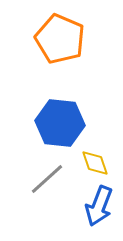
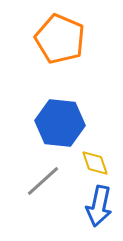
gray line: moved 4 px left, 2 px down
blue arrow: rotated 9 degrees counterclockwise
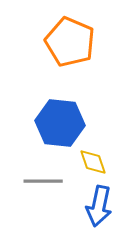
orange pentagon: moved 10 px right, 3 px down
yellow diamond: moved 2 px left, 1 px up
gray line: rotated 42 degrees clockwise
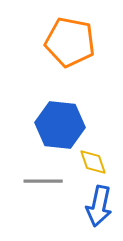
orange pentagon: rotated 12 degrees counterclockwise
blue hexagon: moved 2 px down
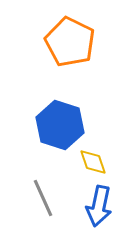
orange pentagon: rotated 15 degrees clockwise
blue hexagon: rotated 12 degrees clockwise
gray line: moved 17 px down; rotated 66 degrees clockwise
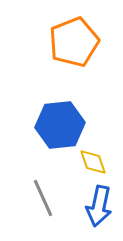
orange pentagon: moved 4 px right; rotated 24 degrees clockwise
blue hexagon: rotated 24 degrees counterclockwise
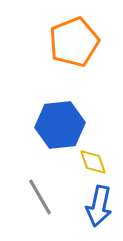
gray line: moved 3 px left, 1 px up; rotated 6 degrees counterclockwise
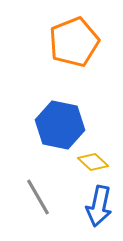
blue hexagon: rotated 18 degrees clockwise
yellow diamond: rotated 28 degrees counterclockwise
gray line: moved 2 px left
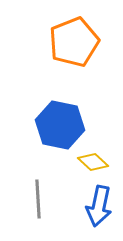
gray line: moved 2 px down; rotated 27 degrees clockwise
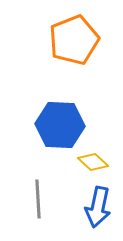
orange pentagon: moved 2 px up
blue hexagon: rotated 9 degrees counterclockwise
blue arrow: moved 1 px left, 1 px down
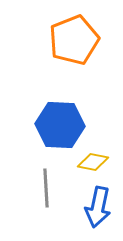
yellow diamond: rotated 32 degrees counterclockwise
gray line: moved 8 px right, 11 px up
